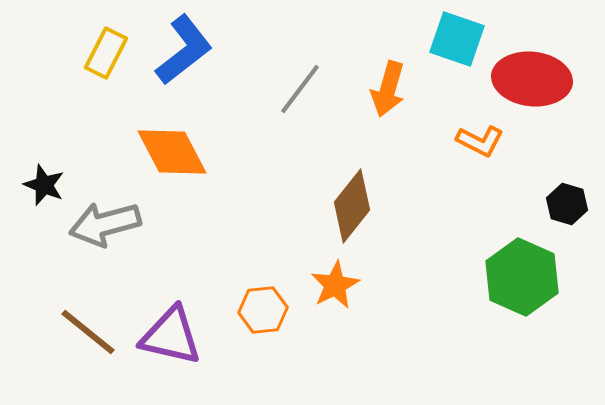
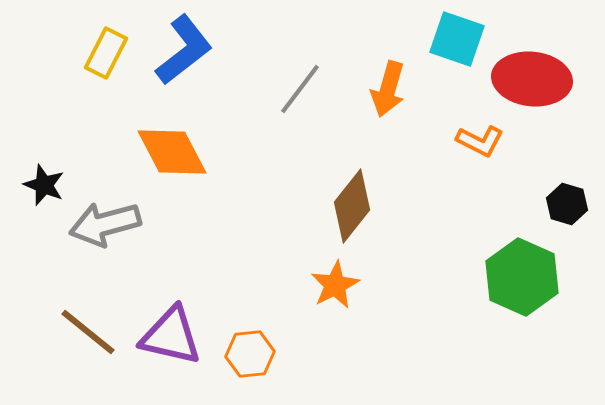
orange hexagon: moved 13 px left, 44 px down
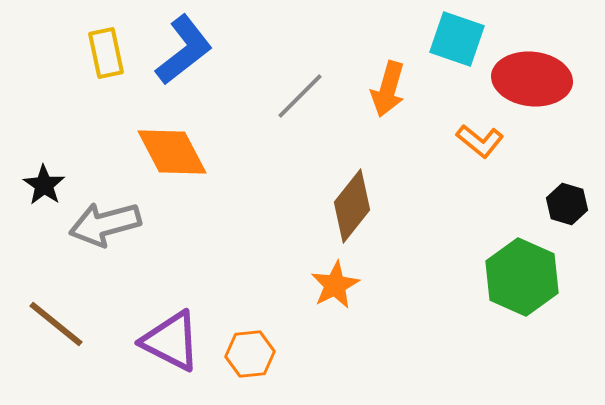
yellow rectangle: rotated 39 degrees counterclockwise
gray line: moved 7 px down; rotated 8 degrees clockwise
orange L-shape: rotated 12 degrees clockwise
black star: rotated 12 degrees clockwise
brown line: moved 32 px left, 8 px up
purple triangle: moved 5 px down; rotated 14 degrees clockwise
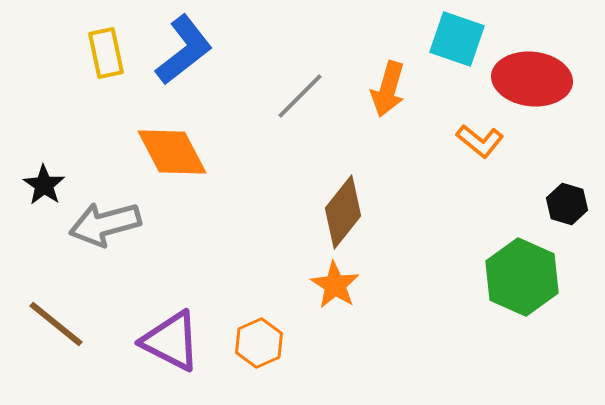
brown diamond: moved 9 px left, 6 px down
orange star: rotated 12 degrees counterclockwise
orange hexagon: moved 9 px right, 11 px up; rotated 18 degrees counterclockwise
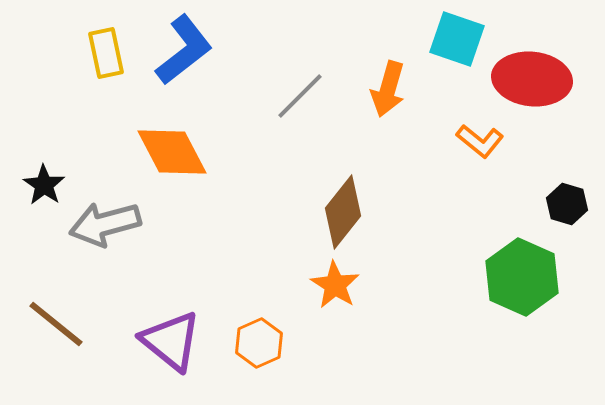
purple triangle: rotated 12 degrees clockwise
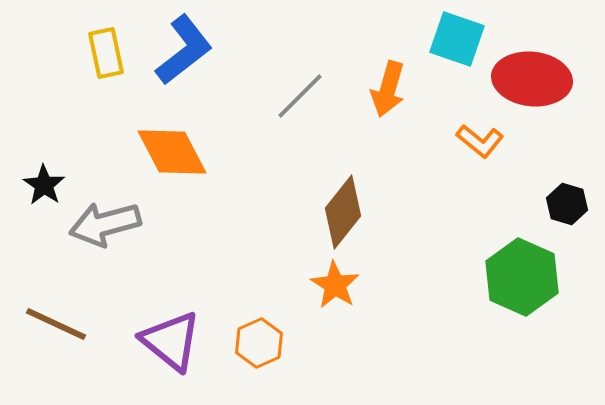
brown line: rotated 14 degrees counterclockwise
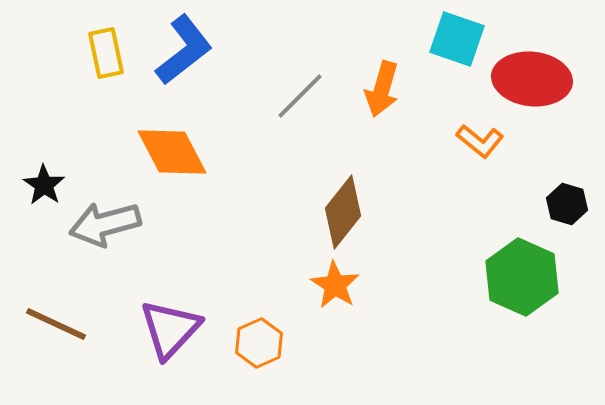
orange arrow: moved 6 px left
purple triangle: moved 1 px left, 12 px up; rotated 34 degrees clockwise
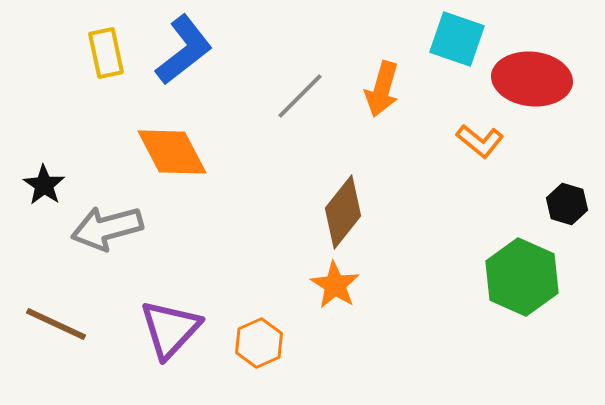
gray arrow: moved 2 px right, 4 px down
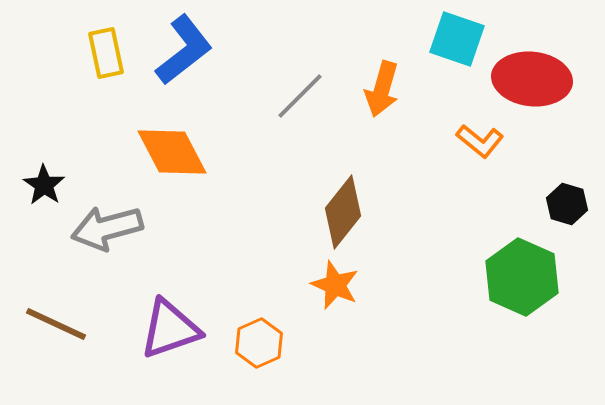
orange star: rotated 9 degrees counterclockwise
purple triangle: rotated 28 degrees clockwise
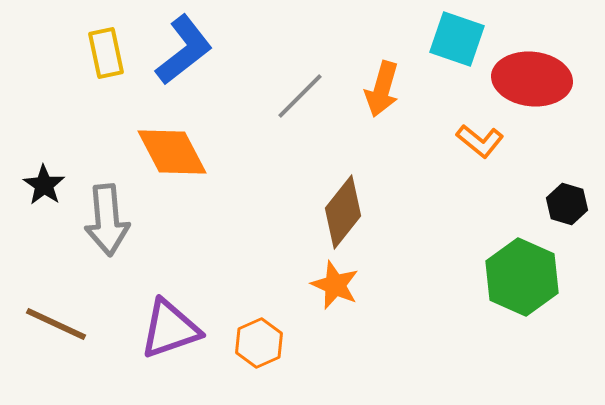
gray arrow: moved 8 px up; rotated 80 degrees counterclockwise
